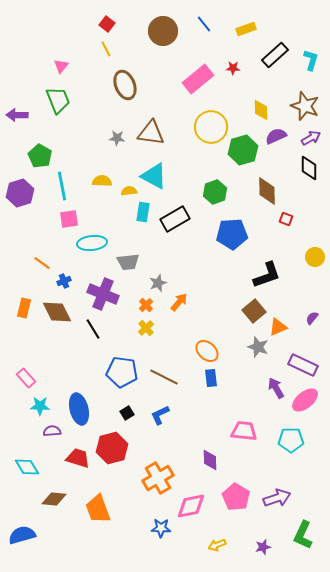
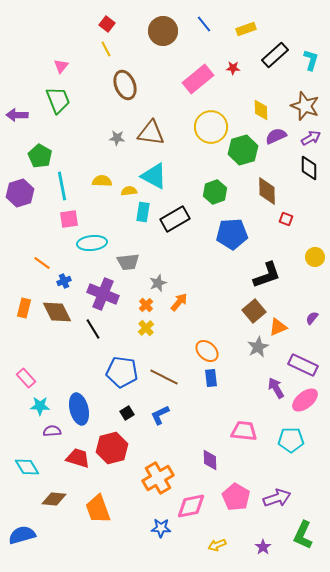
gray star at (258, 347): rotated 25 degrees clockwise
purple star at (263, 547): rotated 21 degrees counterclockwise
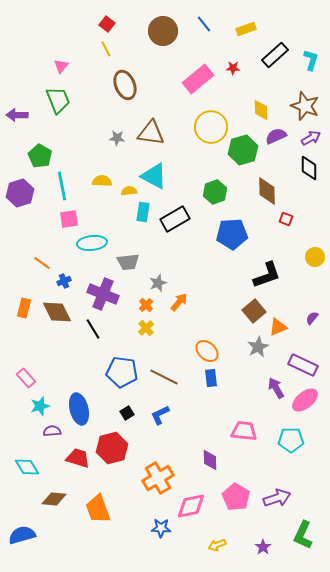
cyan star at (40, 406): rotated 18 degrees counterclockwise
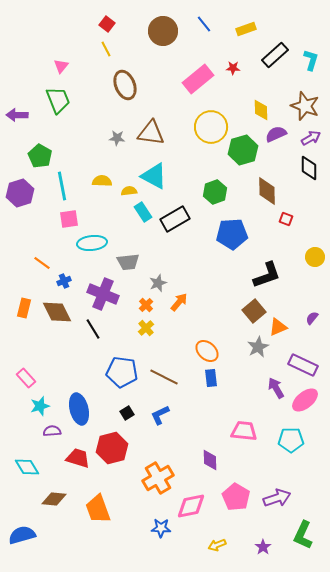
purple semicircle at (276, 136): moved 2 px up
cyan rectangle at (143, 212): rotated 42 degrees counterclockwise
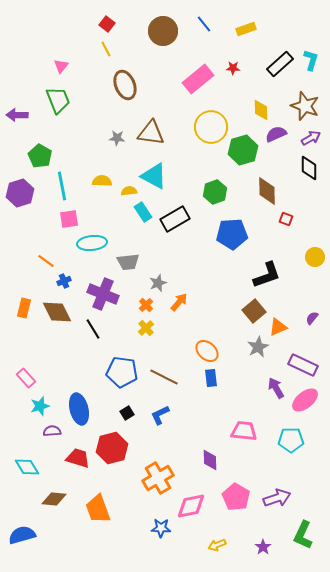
black rectangle at (275, 55): moved 5 px right, 9 px down
orange line at (42, 263): moved 4 px right, 2 px up
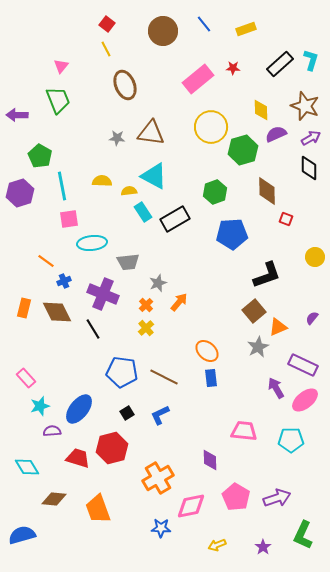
blue ellipse at (79, 409): rotated 52 degrees clockwise
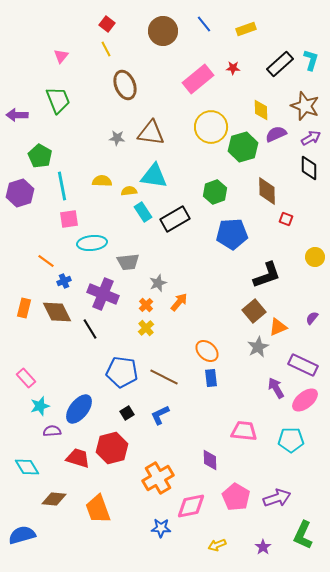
pink triangle at (61, 66): moved 10 px up
green hexagon at (243, 150): moved 3 px up
cyan triangle at (154, 176): rotated 20 degrees counterclockwise
black line at (93, 329): moved 3 px left
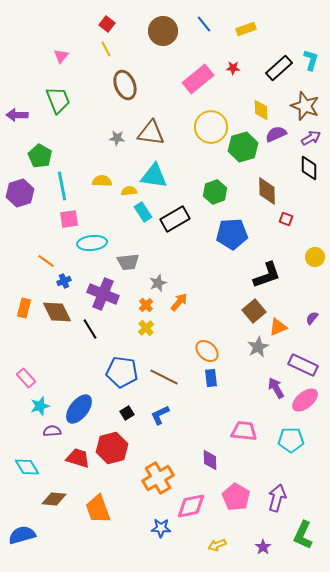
black rectangle at (280, 64): moved 1 px left, 4 px down
purple arrow at (277, 498): rotated 56 degrees counterclockwise
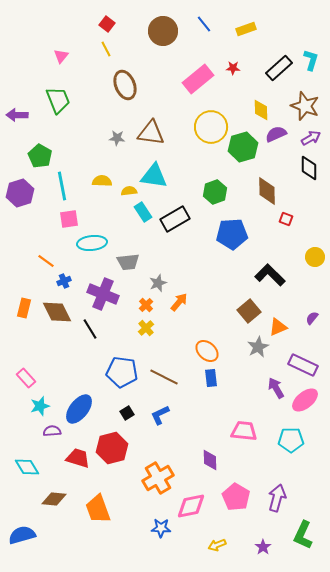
black L-shape at (267, 275): moved 3 px right; rotated 116 degrees counterclockwise
brown square at (254, 311): moved 5 px left
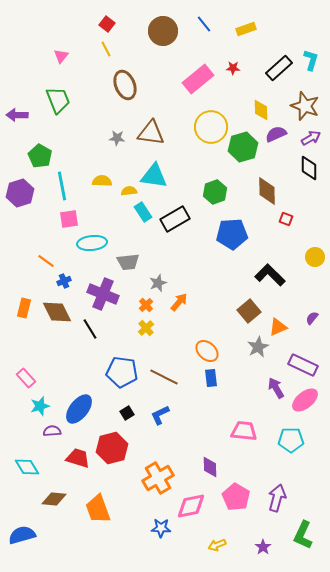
purple diamond at (210, 460): moved 7 px down
